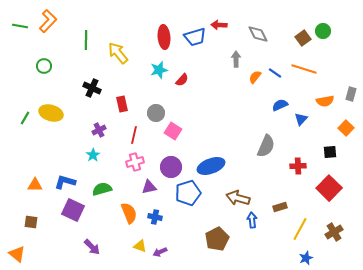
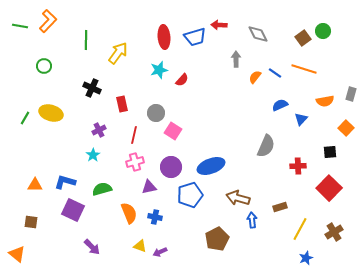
yellow arrow at (118, 53): rotated 75 degrees clockwise
blue pentagon at (188, 193): moved 2 px right, 2 px down
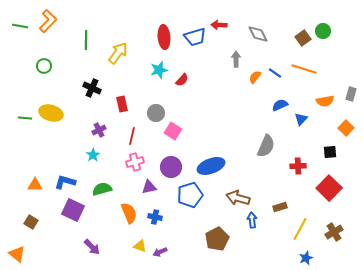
green line at (25, 118): rotated 64 degrees clockwise
red line at (134, 135): moved 2 px left, 1 px down
brown square at (31, 222): rotated 24 degrees clockwise
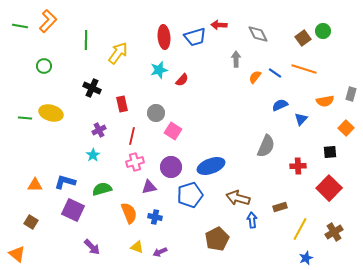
yellow triangle at (140, 246): moved 3 px left, 1 px down
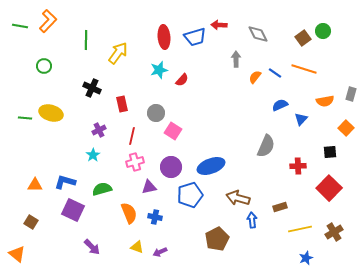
yellow line at (300, 229): rotated 50 degrees clockwise
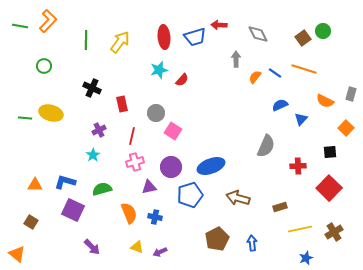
yellow arrow at (118, 53): moved 2 px right, 11 px up
orange semicircle at (325, 101): rotated 36 degrees clockwise
blue arrow at (252, 220): moved 23 px down
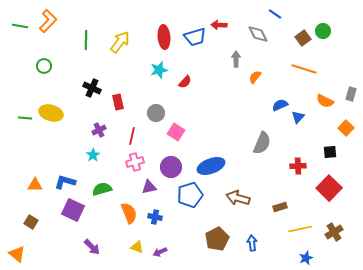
blue line at (275, 73): moved 59 px up
red semicircle at (182, 80): moved 3 px right, 2 px down
red rectangle at (122, 104): moved 4 px left, 2 px up
blue triangle at (301, 119): moved 3 px left, 2 px up
pink square at (173, 131): moved 3 px right, 1 px down
gray semicircle at (266, 146): moved 4 px left, 3 px up
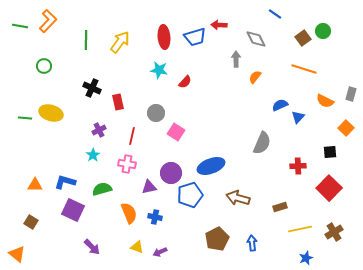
gray diamond at (258, 34): moved 2 px left, 5 px down
cyan star at (159, 70): rotated 24 degrees clockwise
pink cross at (135, 162): moved 8 px left, 2 px down; rotated 24 degrees clockwise
purple circle at (171, 167): moved 6 px down
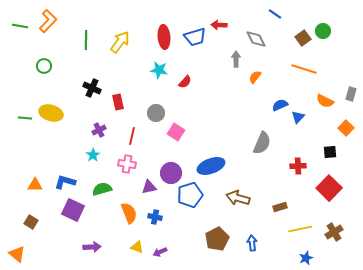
purple arrow at (92, 247): rotated 48 degrees counterclockwise
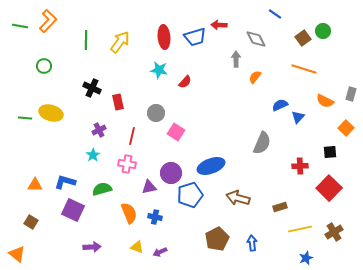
red cross at (298, 166): moved 2 px right
